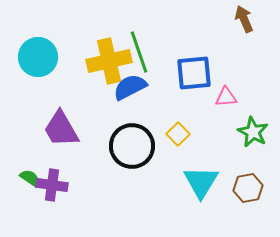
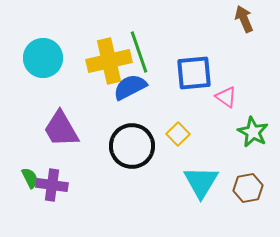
cyan circle: moved 5 px right, 1 px down
pink triangle: rotated 40 degrees clockwise
green semicircle: rotated 30 degrees clockwise
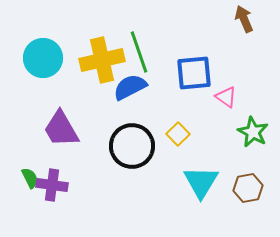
yellow cross: moved 7 px left, 1 px up
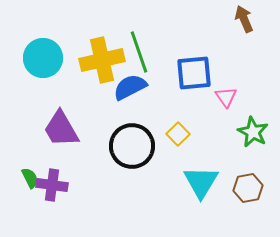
pink triangle: rotated 20 degrees clockwise
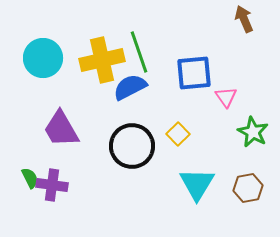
cyan triangle: moved 4 px left, 2 px down
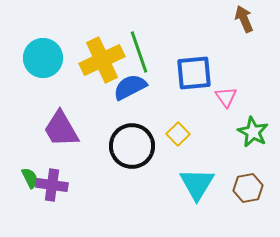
yellow cross: rotated 12 degrees counterclockwise
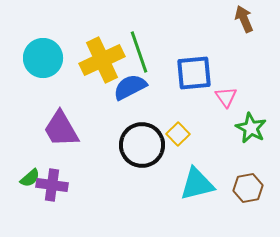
green star: moved 2 px left, 4 px up
black circle: moved 10 px right, 1 px up
green semicircle: rotated 75 degrees clockwise
cyan triangle: rotated 45 degrees clockwise
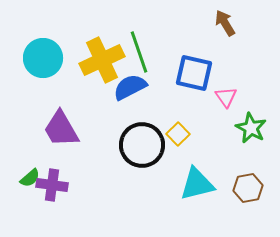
brown arrow: moved 19 px left, 4 px down; rotated 8 degrees counterclockwise
blue square: rotated 18 degrees clockwise
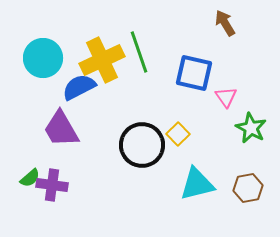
blue semicircle: moved 51 px left
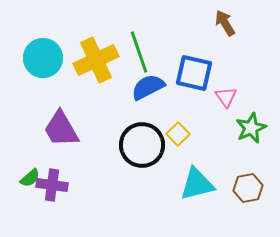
yellow cross: moved 6 px left
blue semicircle: moved 69 px right
green star: rotated 20 degrees clockwise
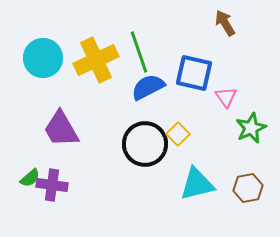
black circle: moved 3 px right, 1 px up
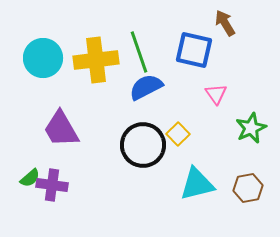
yellow cross: rotated 18 degrees clockwise
blue square: moved 23 px up
blue semicircle: moved 2 px left
pink triangle: moved 10 px left, 3 px up
black circle: moved 2 px left, 1 px down
